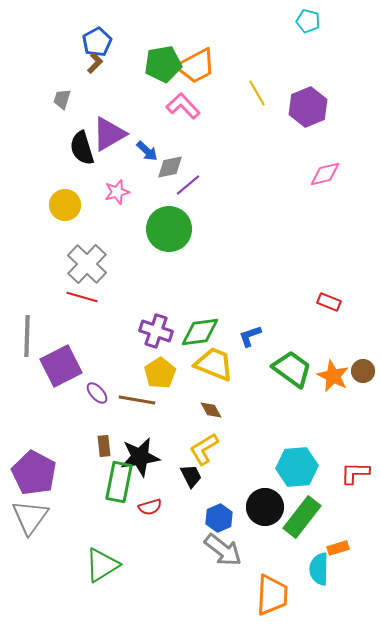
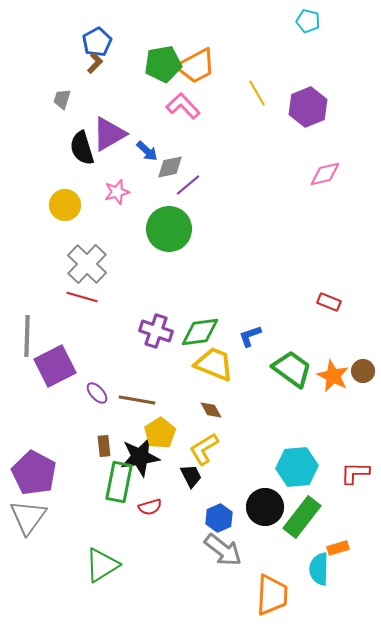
purple square at (61, 366): moved 6 px left
yellow pentagon at (160, 373): moved 60 px down
gray triangle at (30, 517): moved 2 px left
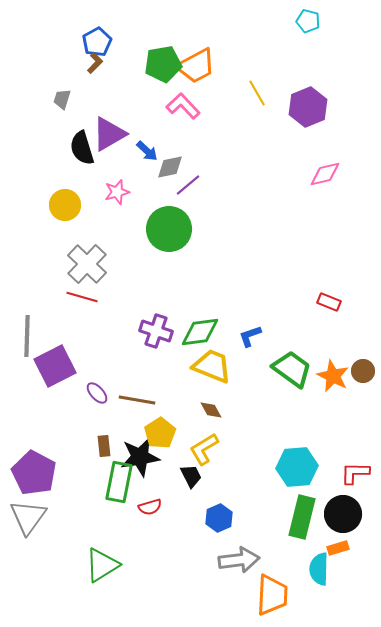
yellow trapezoid at (214, 364): moved 2 px left, 2 px down
black circle at (265, 507): moved 78 px right, 7 px down
green rectangle at (302, 517): rotated 24 degrees counterclockwise
gray arrow at (223, 550): moved 16 px right, 10 px down; rotated 45 degrees counterclockwise
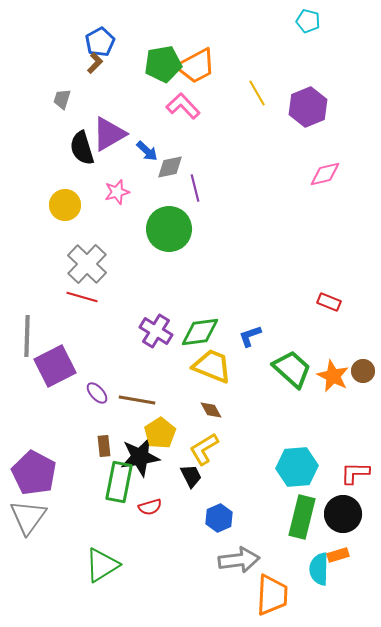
blue pentagon at (97, 42): moved 3 px right
purple line at (188, 185): moved 7 px right, 3 px down; rotated 64 degrees counterclockwise
purple cross at (156, 331): rotated 12 degrees clockwise
green trapezoid at (292, 369): rotated 6 degrees clockwise
orange rectangle at (338, 548): moved 7 px down
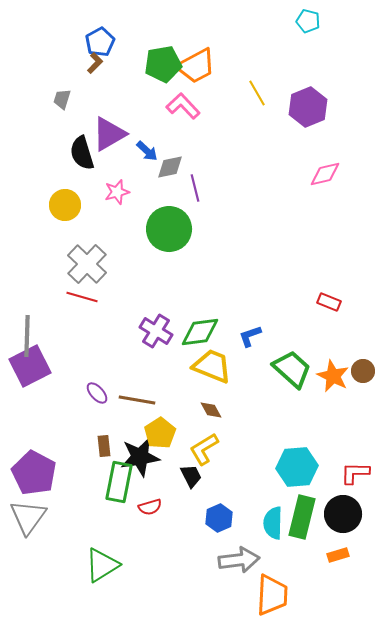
black semicircle at (82, 148): moved 5 px down
purple square at (55, 366): moved 25 px left
cyan semicircle at (319, 569): moved 46 px left, 46 px up
